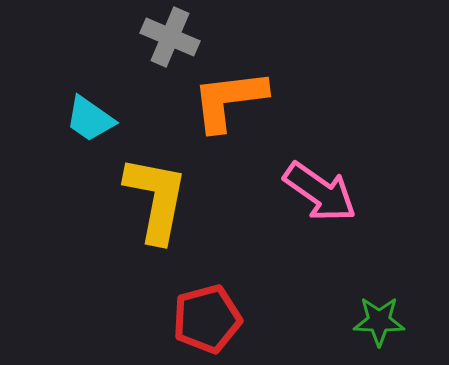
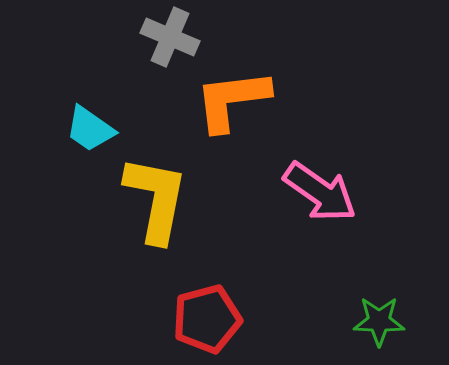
orange L-shape: moved 3 px right
cyan trapezoid: moved 10 px down
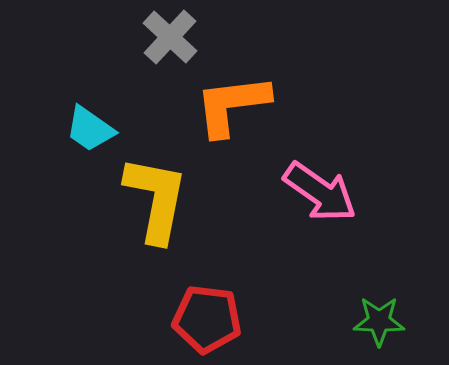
gray cross: rotated 20 degrees clockwise
orange L-shape: moved 5 px down
red pentagon: rotated 22 degrees clockwise
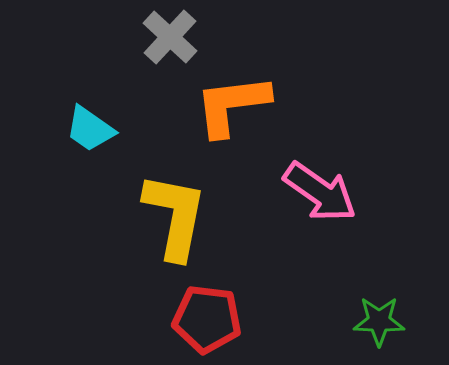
yellow L-shape: moved 19 px right, 17 px down
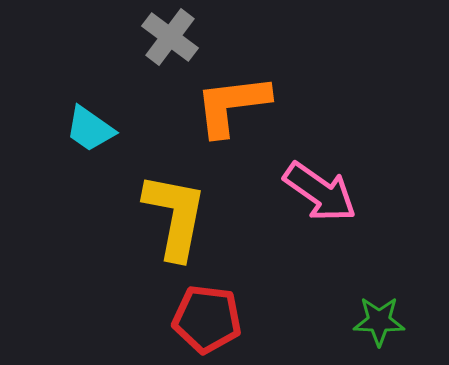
gray cross: rotated 6 degrees counterclockwise
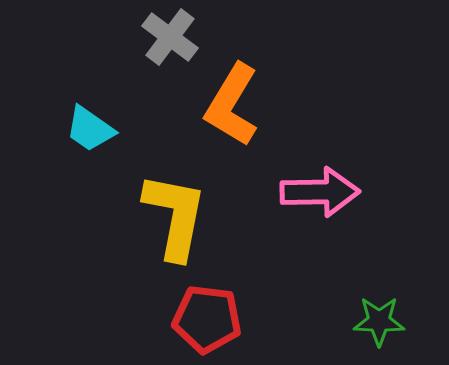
orange L-shape: rotated 52 degrees counterclockwise
pink arrow: rotated 36 degrees counterclockwise
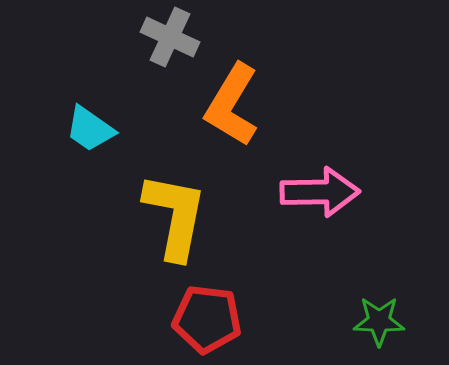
gray cross: rotated 12 degrees counterclockwise
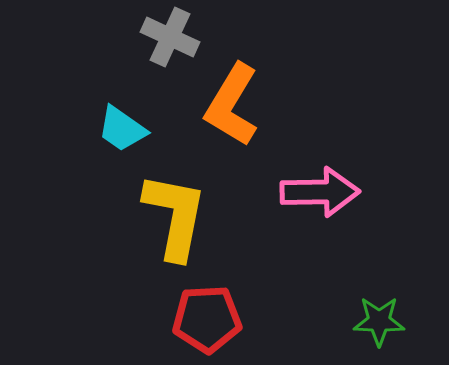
cyan trapezoid: moved 32 px right
red pentagon: rotated 10 degrees counterclockwise
